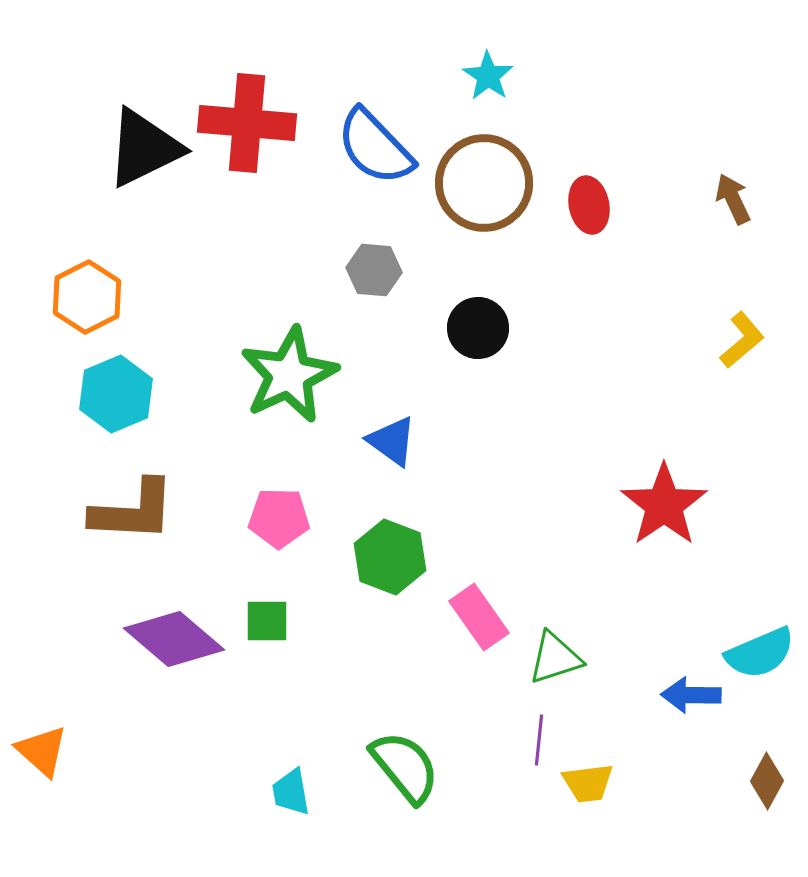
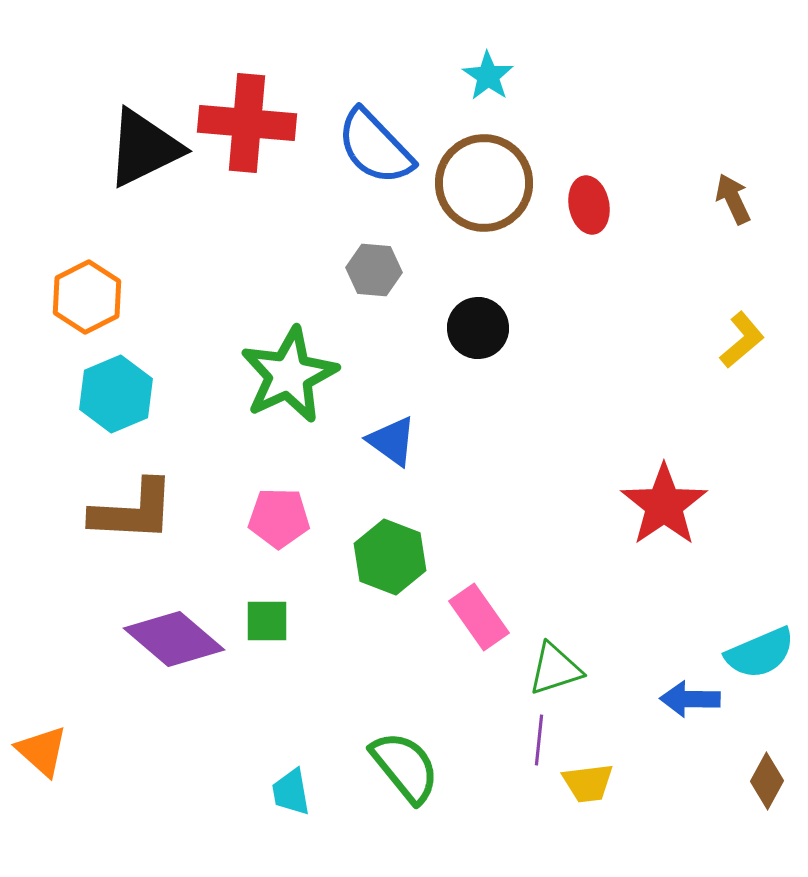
green triangle: moved 11 px down
blue arrow: moved 1 px left, 4 px down
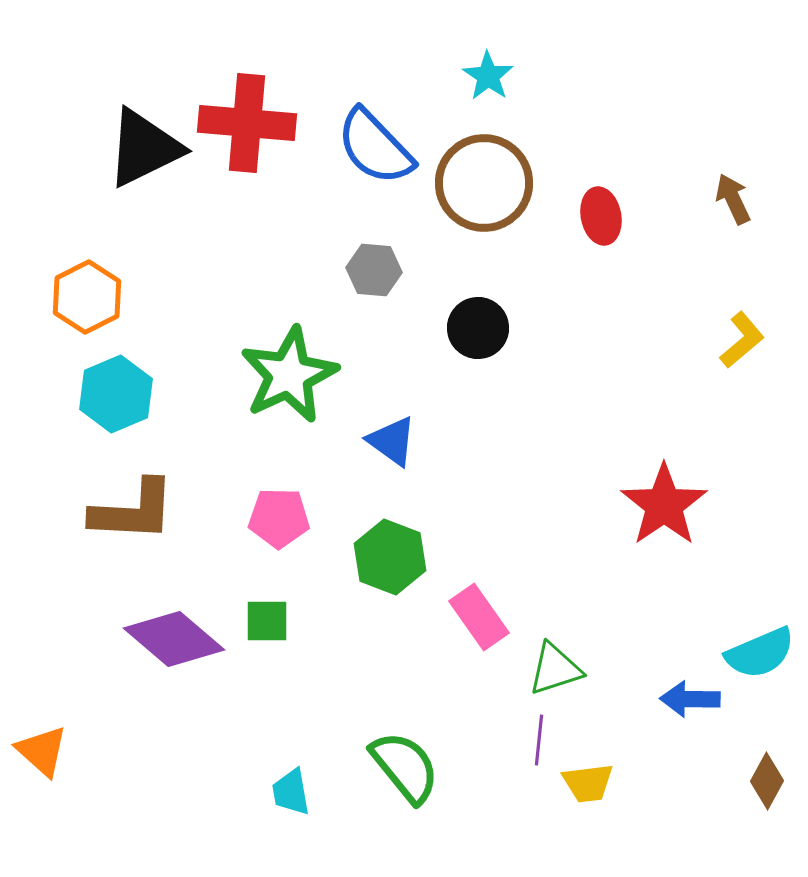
red ellipse: moved 12 px right, 11 px down
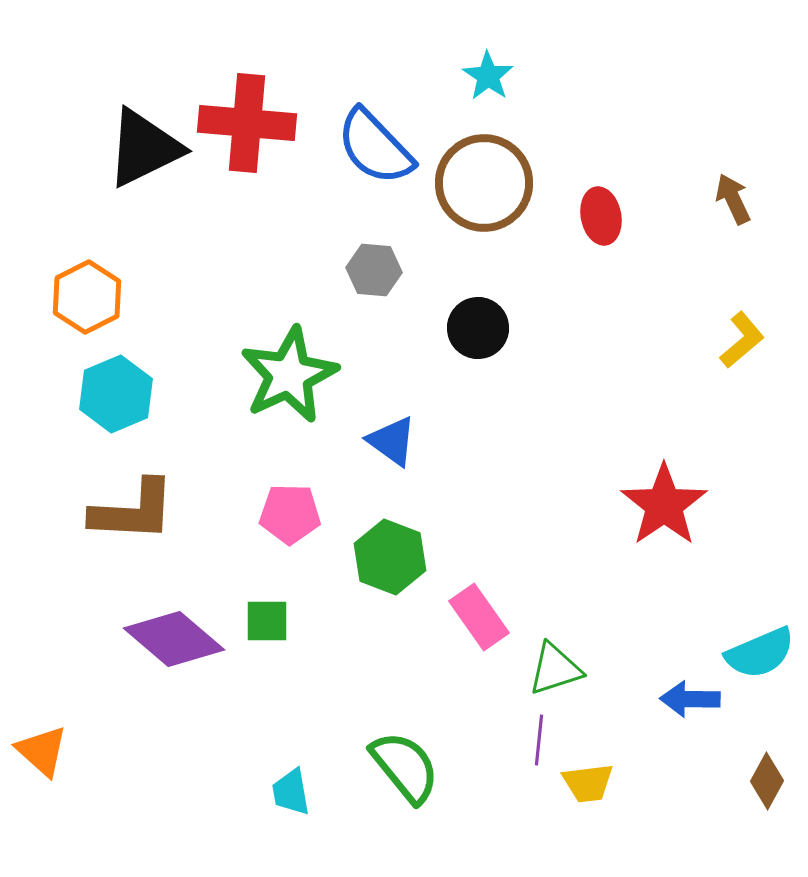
pink pentagon: moved 11 px right, 4 px up
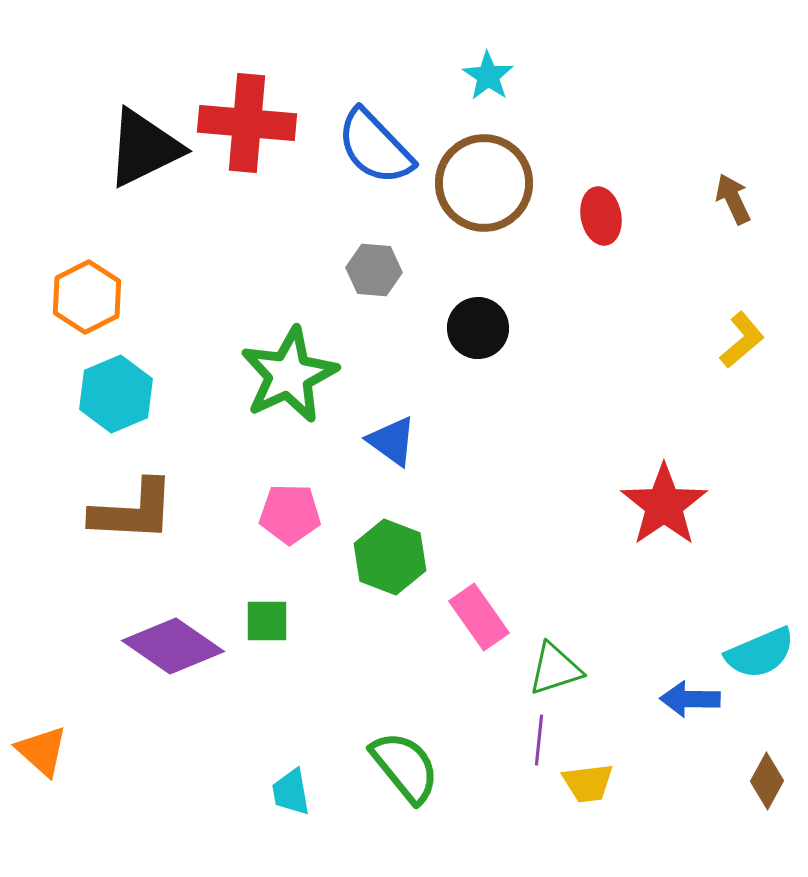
purple diamond: moved 1 px left, 7 px down; rotated 6 degrees counterclockwise
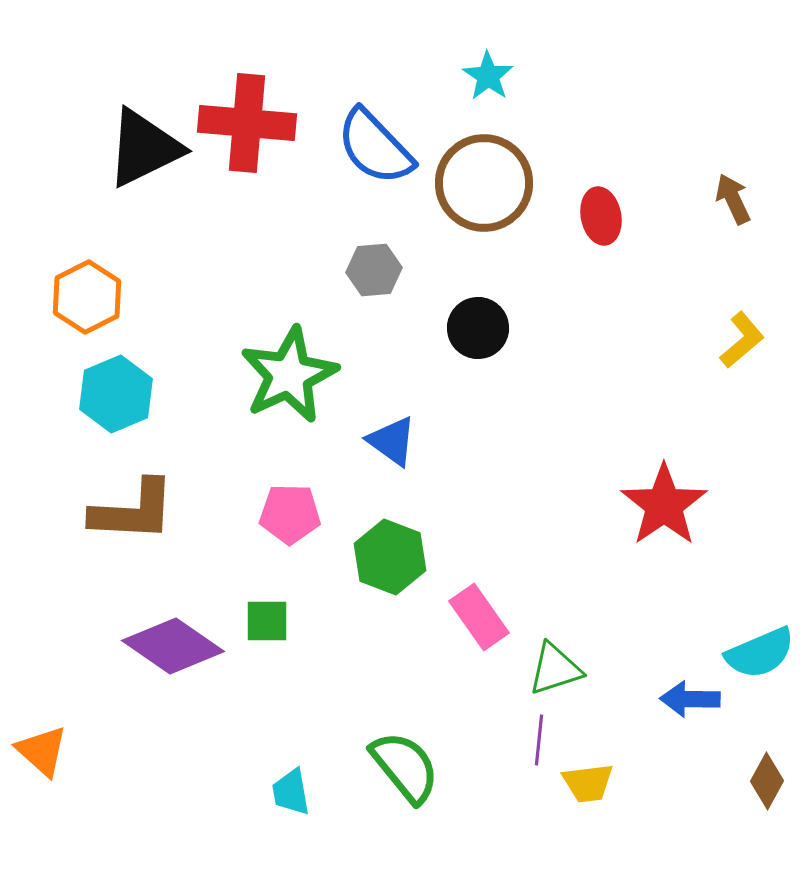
gray hexagon: rotated 10 degrees counterclockwise
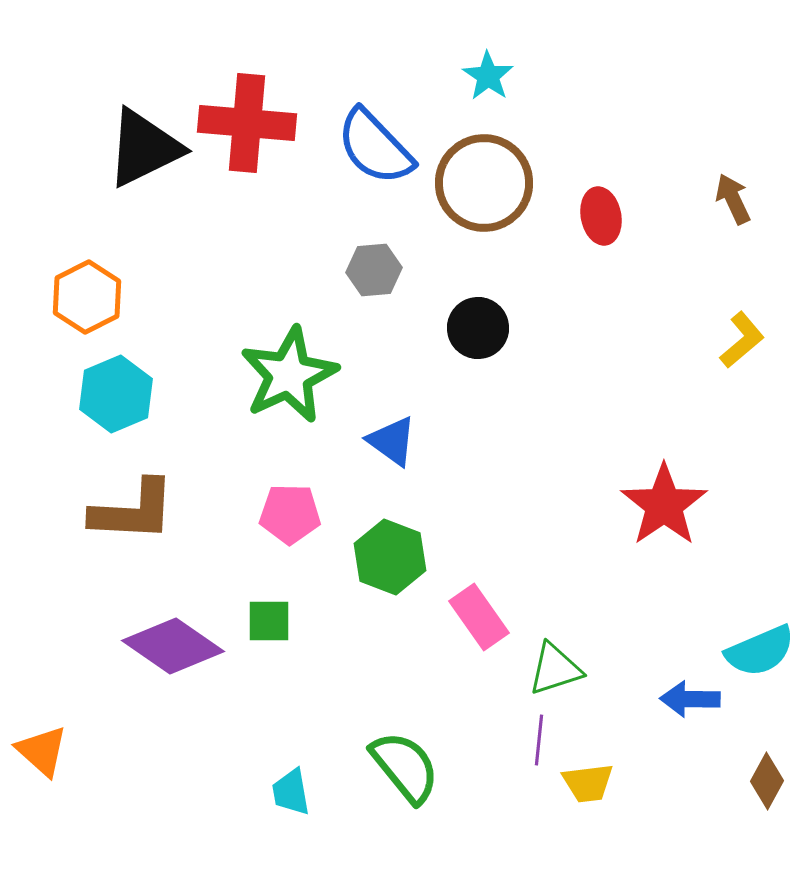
green square: moved 2 px right
cyan semicircle: moved 2 px up
